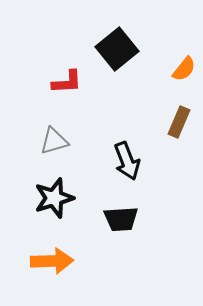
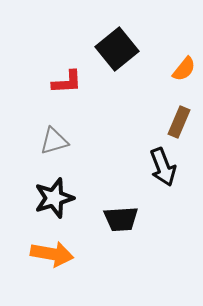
black arrow: moved 36 px right, 6 px down
orange arrow: moved 7 px up; rotated 12 degrees clockwise
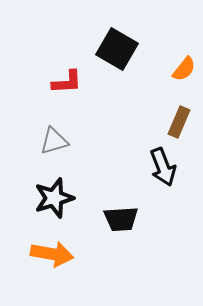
black square: rotated 21 degrees counterclockwise
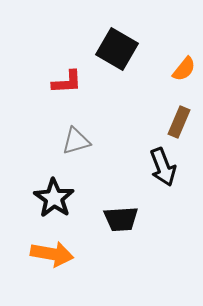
gray triangle: moved 22 px right
black star: rotated 21 degrees counterclockwise
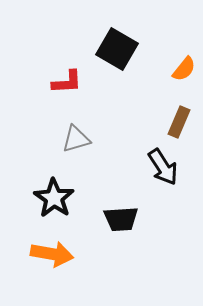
gray triangle: moved 2 px up
black arrow: rotated 12 degrees counterclockwise
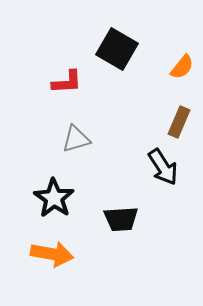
orange semicircle: moved 2 px left, 2 px up
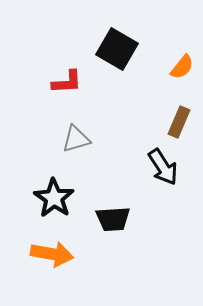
black trapezoid: moved 8 px left
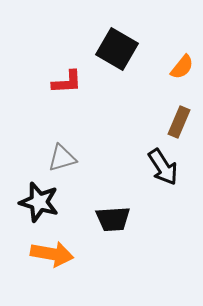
gray triangle: moved 14 px left, 19 px down
black star: moved 15 px left, 4 px down; rotated 18 degrees counterclockwise
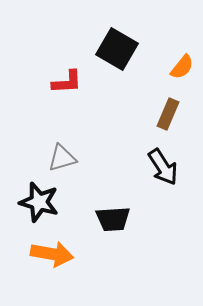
brown rectangle: moved 11 px left, 8 px up
